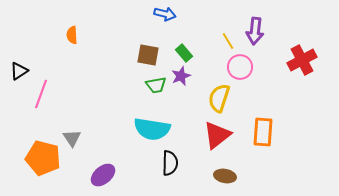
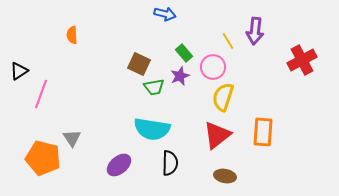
brown square: moved 9 px left, 9 px down; rotated 15 degrees clockwise
pink circle: moved 27 px left
purple star: moved 1 px left
green trapezoid: moved 2 px left, 2 px down
yellow semicircle: moved 4 px right, 1 px up
purple ellipse: moved 16 px right, 10 px up
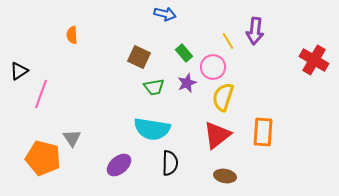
red cross: moved 12 px right; rotated 32 degrees counterclockwise
brown square: moved 7 px up
purple star: moved 7 px right, 7 px down
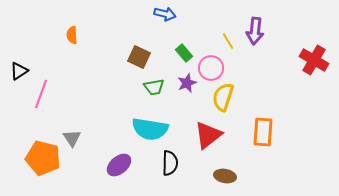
pink circle: moved 2 px left, 1 px down
cyan semicircle: moved 2 px left
red triangle: moved 9 px left
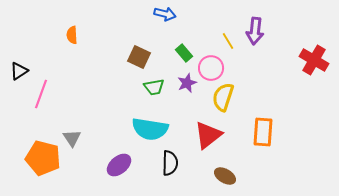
brown ellipse: rotated 20 degrees clockwise
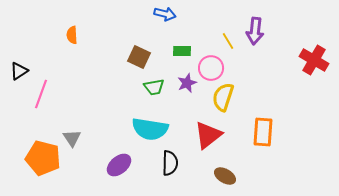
green rectangle: moved 2 px left, 2 px up; rotated 48 degrees counterclockwise
